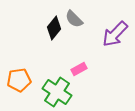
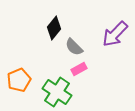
gray semicircle: moved 28 px down
orange pentagon: rotated 15 degrees counterclockwise
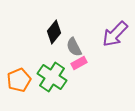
black diamond: moved 4 px down
gray semicircle: rotated 18 degrees clockwise
pink rectangle: moved 6 px up
green cross: moved 5 px left, 15 px up
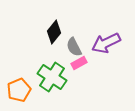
purple arrow: moved 9 px left, 9 px down; rotated 20 degrees clockwise
orange pentagon: moved 10 px down
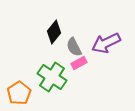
orange pentagon: moved 3 px down; rotated 10 degrees counterclockwise
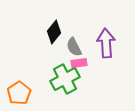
purple arrow: rotated 112 degrees clockwise
pink rectangle: rotated 21 degrees clockwise
green cross: moved 13 px right, 2 px down; rotated 28 degrees clockwise
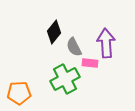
pink rectangle: moved 11 px right; rotated 14 degrees clockwise
orange pentagon: rotated 30 degrees clockwise
